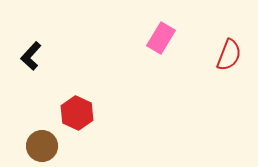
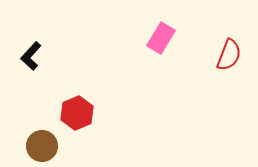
red hexagon: rotated 12 degrees clockwise
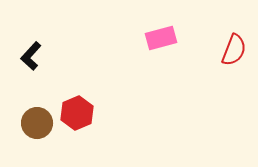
pink rectangle: rotated 44 degrees clockwise
red semicircle: moved 5 px right, 5 px up
brown circle: moved 5 px left, 23 px up
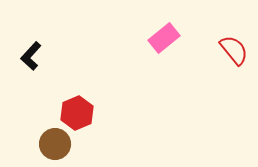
pink rectangle: moved 3 px right; rotated 24 degrees counterclockwise
red semicircle: rotated 60 degrees counterclockwise
brown circle: moved 18 px right, 21 px down
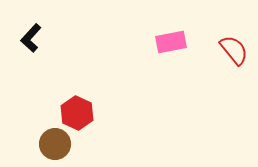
pink rectangle: moved 7 px right, 4 px down; rotated 28 degrees clockwise
black L-shape: moved 18 px up
red hexagon: rotated 12 degrees counterclockwise
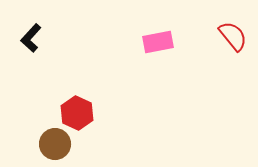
pink rectangle: moved 13 px left
red semicircle: moved 1 px left, 14 px up
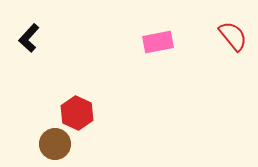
black L-shape: moved 2 px left
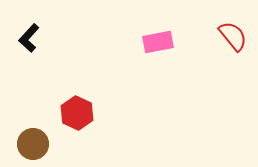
brown circle: moved 22 px left
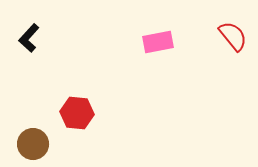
red hexagon: rotated 20 degrees counterclockwise
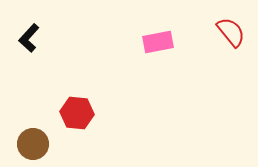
red semicircle: moved 2 px left, 4 px up
